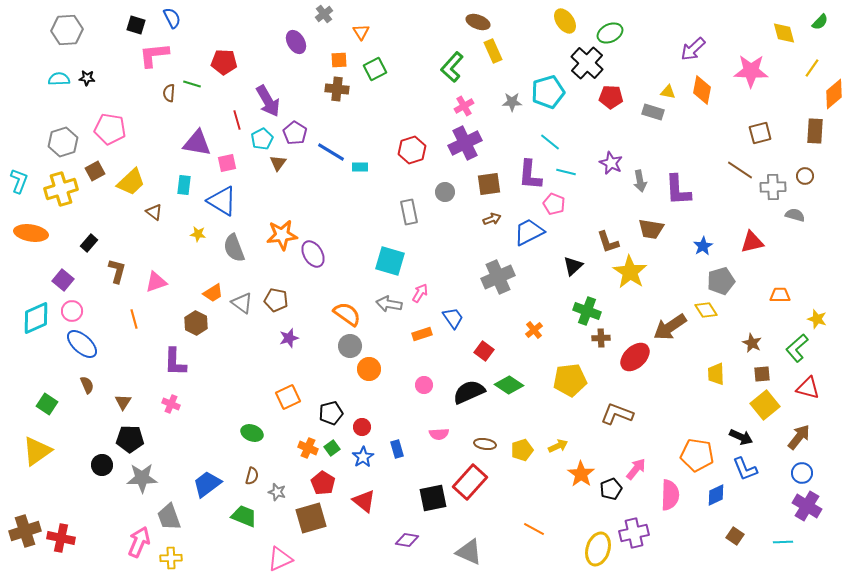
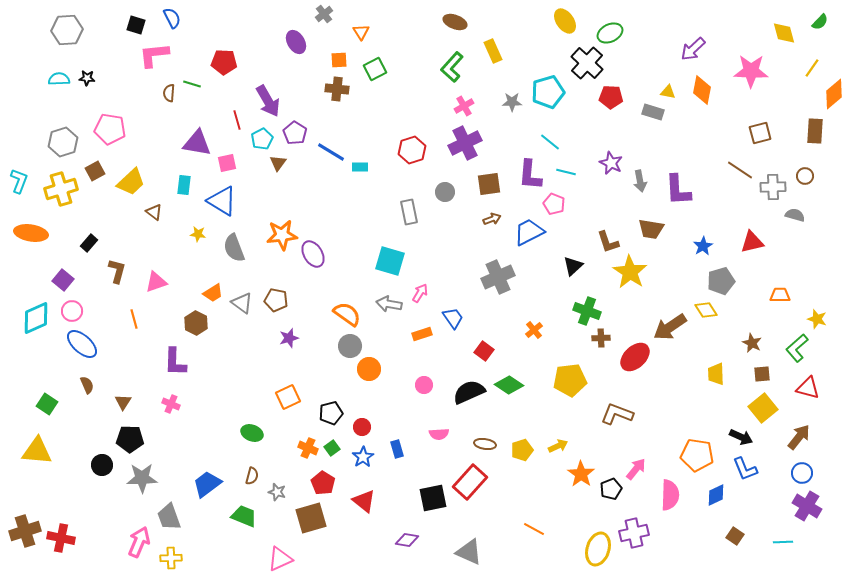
brown ellipse at (478, 22): moved 23 px left
yellow square at (765, 405): moved 2 px left, 3 px down
yellow triangle at (37, 451): rotated 40 degrees clockwise
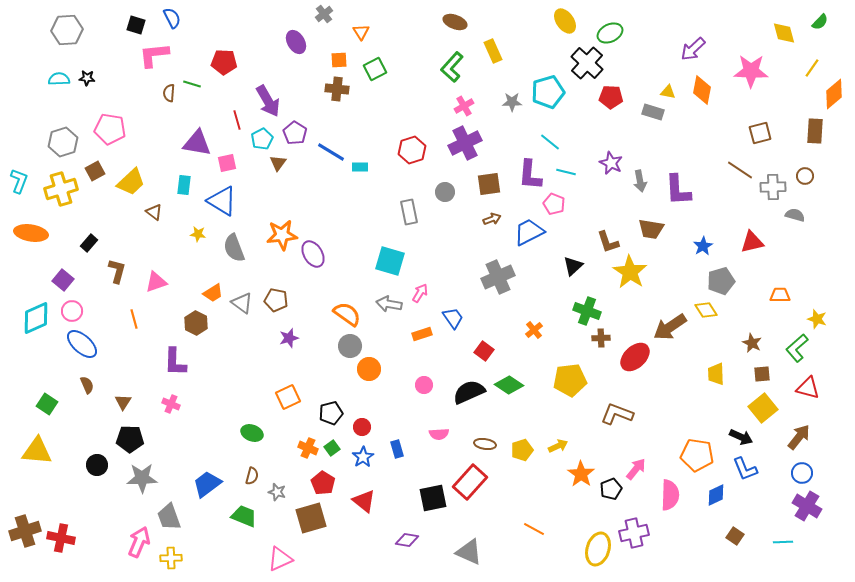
black circle at (102, 465): moved 5 px left
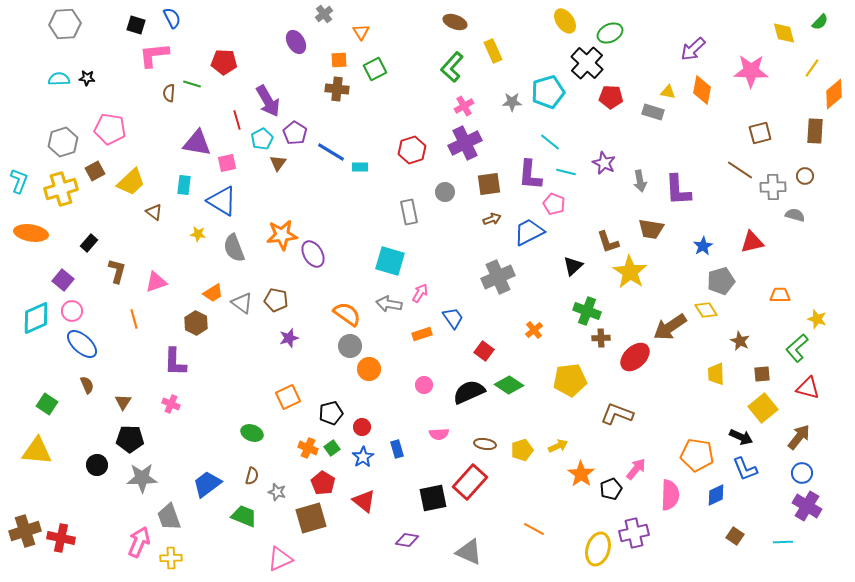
gray hexagon at (67, 30): moved 2 px left, 6 px up
purple star at (611, 163): moved 7 px left
brown star at (752, 343): moved 12 px left, 2 px up
